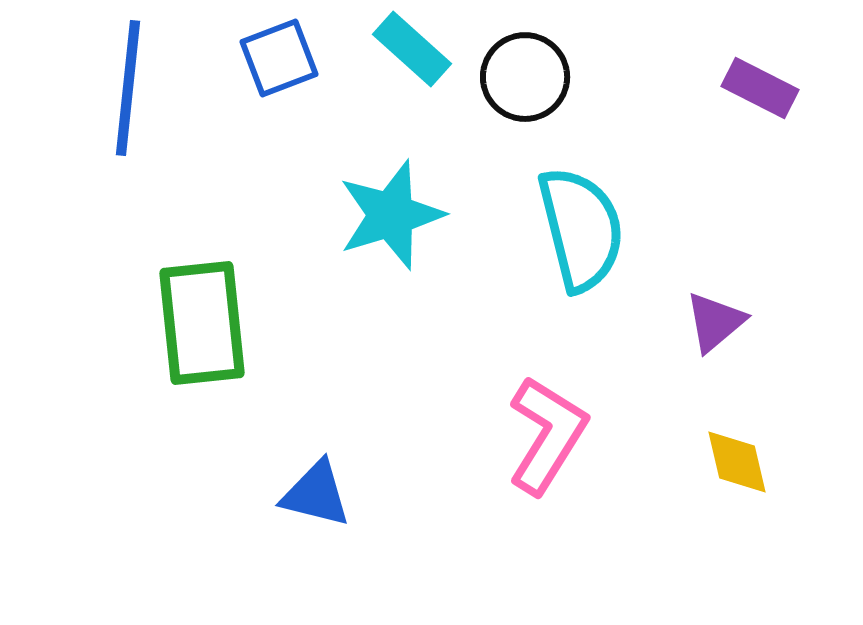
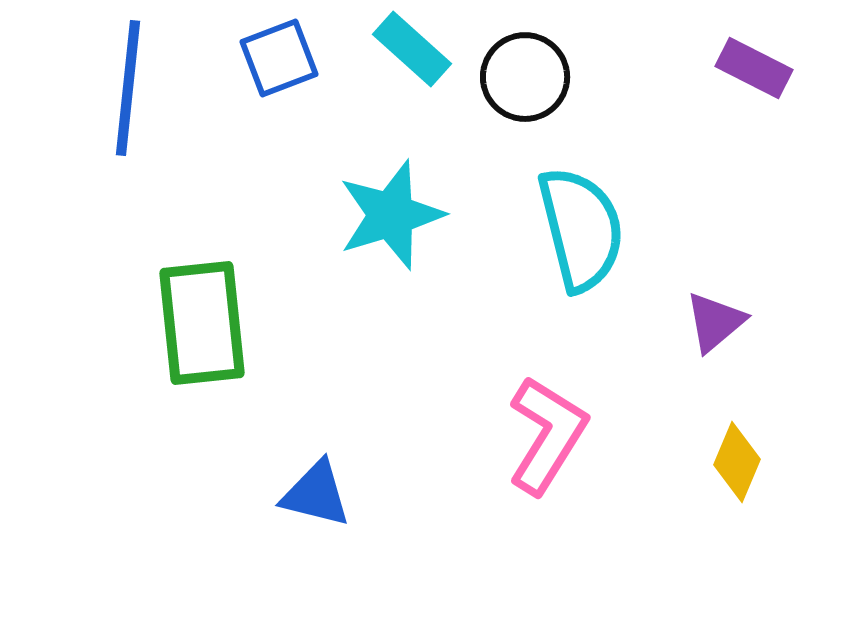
purple rectangle: moved 6 px left, 20 px up
yellow diamond: rotated 36 degrees clockwise
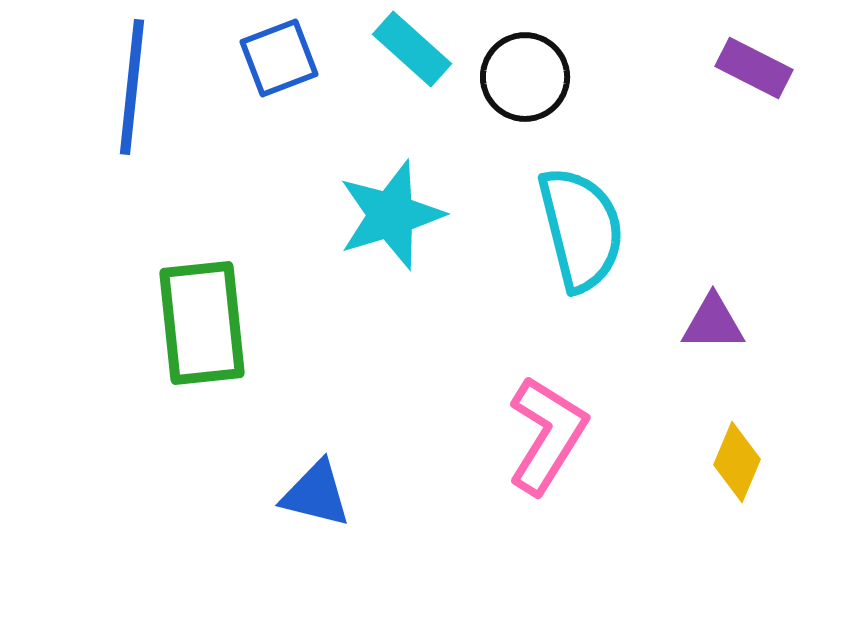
blue line: moved 4 px right, 1 px up
purple triangle: moved 2 px left, 1 px down; rotated 40 degrees clockwise
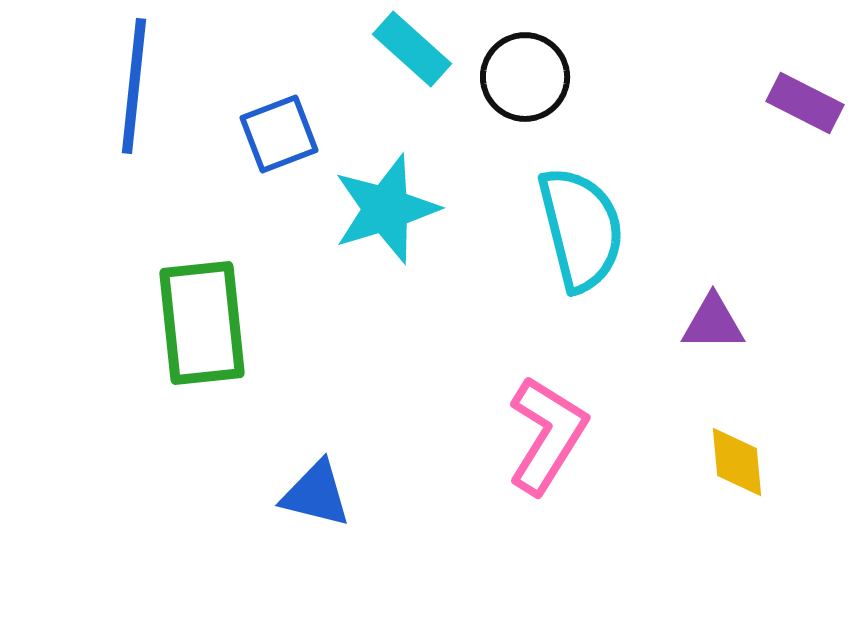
blue square: moved 76 px down
purple rectangle: moved 51 px right, 35 px down
blue line: moved 2 px right, 1 px up
cyan star: moved 5 px left, 6 px up
yellow diamond: rotated 28 degrees counterclockwise
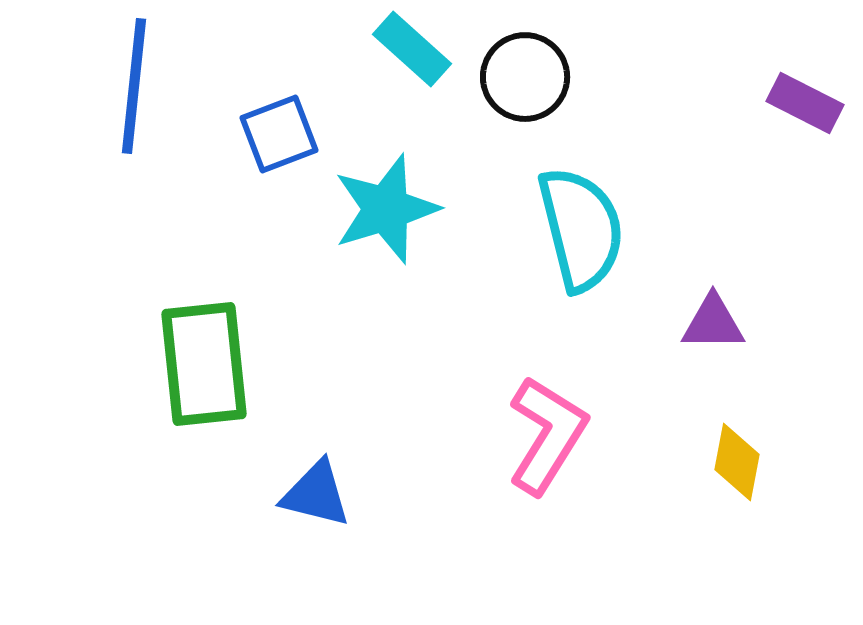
green rectangle: moved 2 px right, 41 px down
yellow diamond: rotated 16 degrees clockwise
